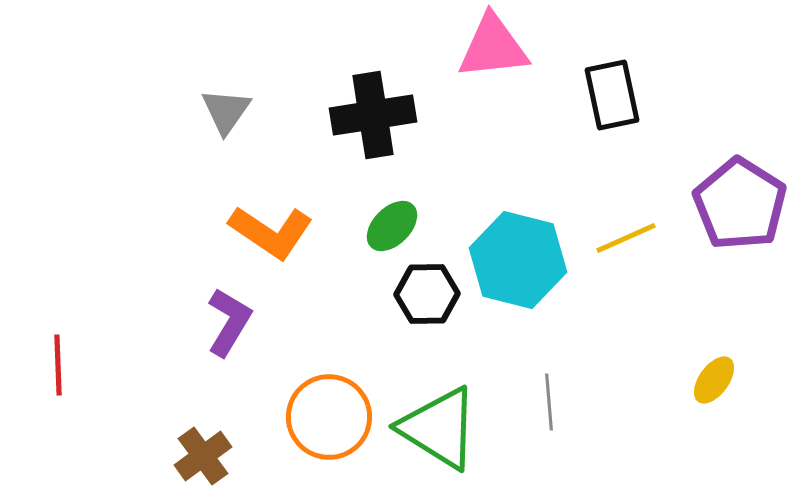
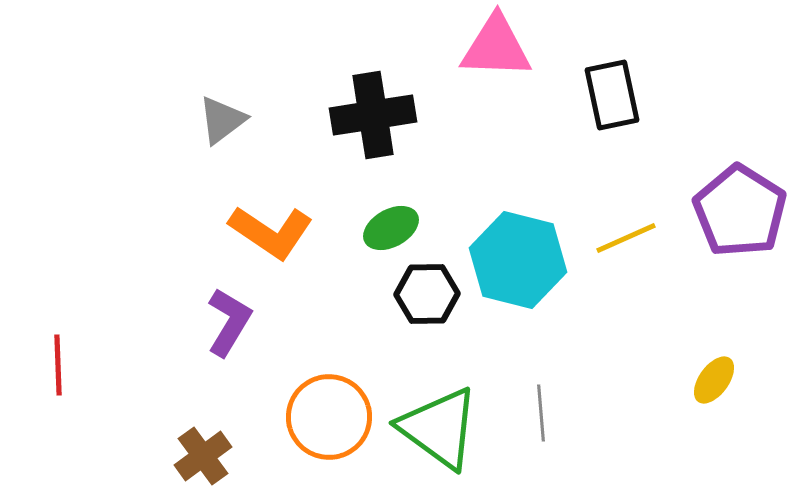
pink triangle: moved 3 px right; rotated 8 degrees clockwise
gray triangle: moved 4 px left, 9 px down; rotated 18 degrees clockwise
purple pentagon: moved 7 px down
green ellipse: moved 1 px left, 2 px down; rotated 16 degrees clockwise
gray line: moved 8 px left, 11 px down
green triangle: rotated 4 degrees clockwise
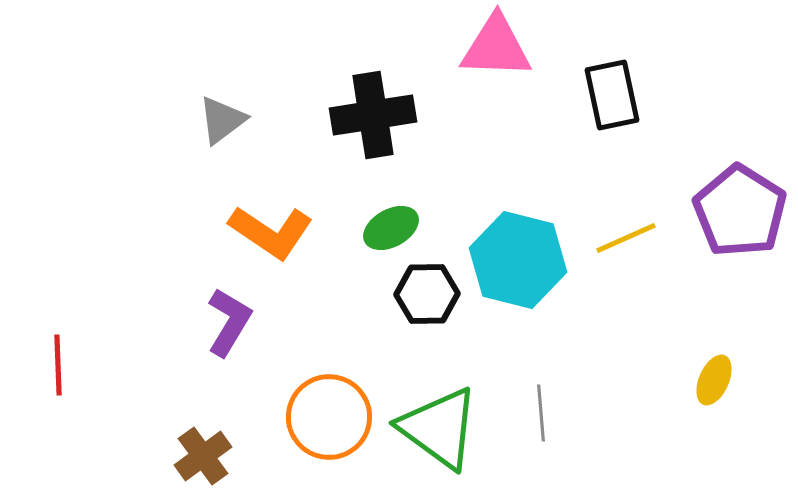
yellow ellipse: rotated 12 degrees counterclockwise
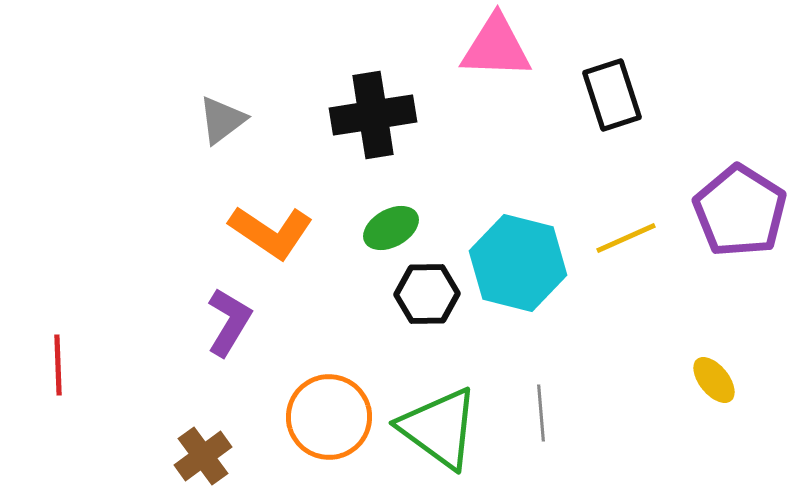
black rectangle: rotated 6 degrees counterclockwise
cyan hexagon: moved 3 px down
yellow ellipse: rotated 63 degrees counterclockwise
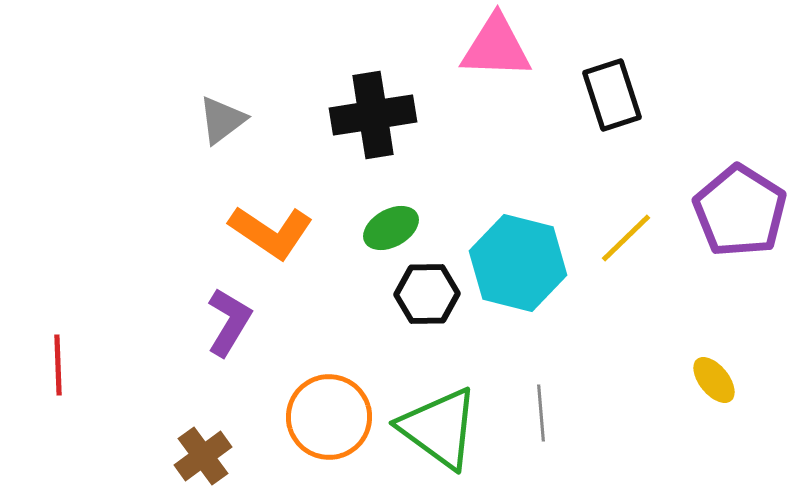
yellow line: rotated 20 degrees counterclockwise
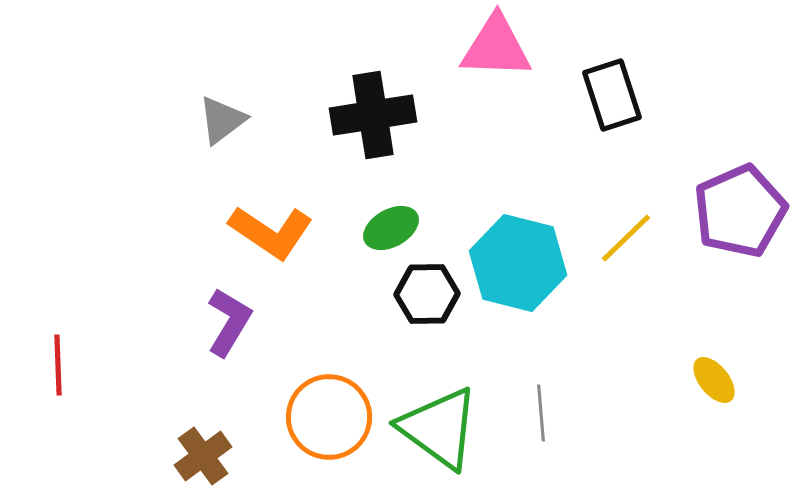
purple pentagon: rotated 16 degrees clockwise
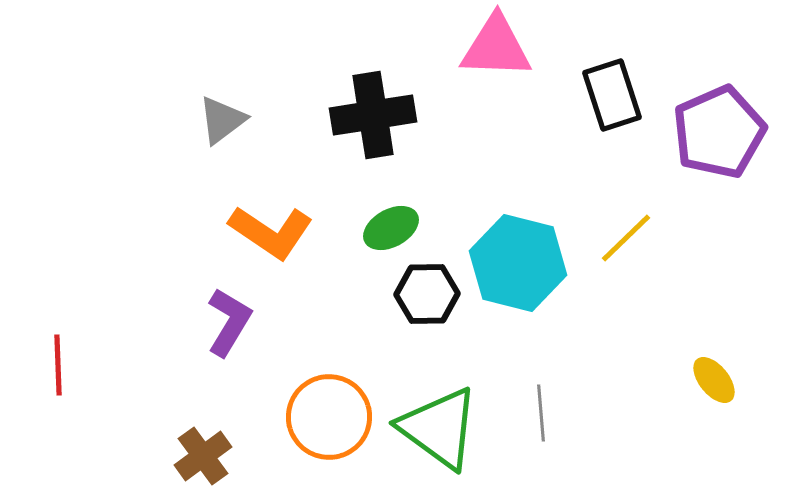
purple pentagon: moved 21 px left, 79 px up
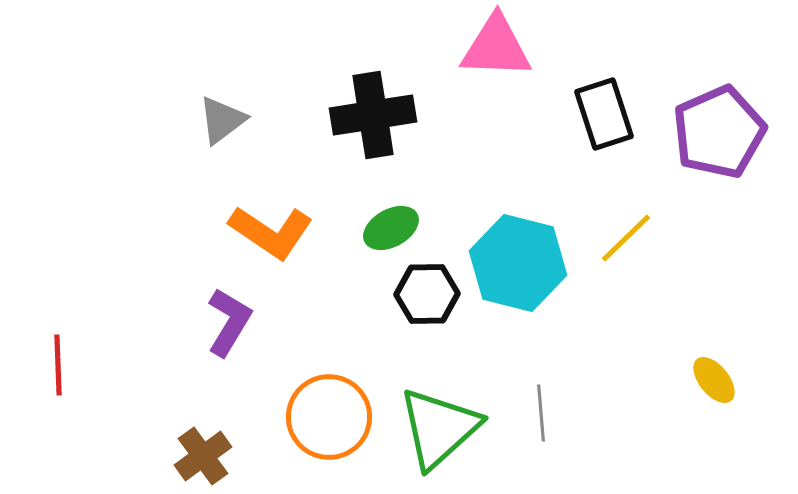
black rectangle: moved 8 px left, 19 px down
green triangle: rotated 42 degrees clockwise
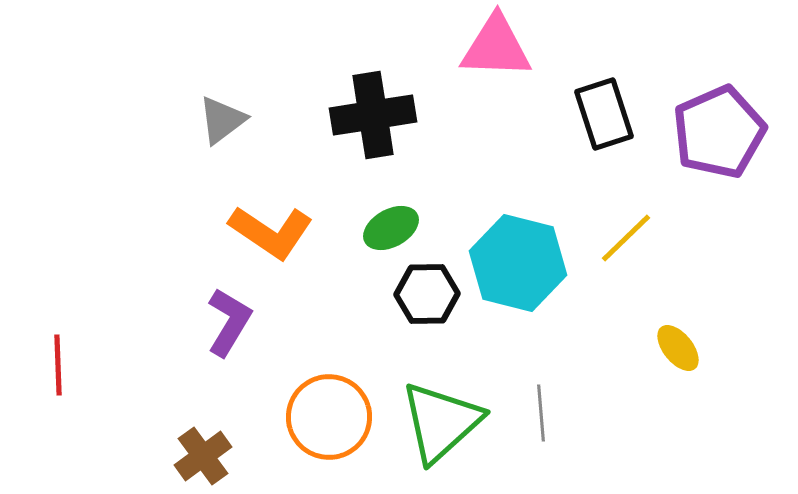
yellow ellipse: moved 36 px left, 32 px up
green triangle: moved 2 px right, 6 px up
